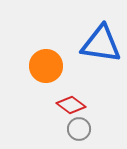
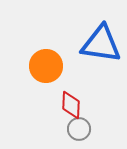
red diamond: rotated 56 degrees clockwise
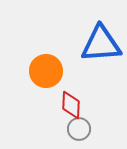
blue triangle: rotated 12 degrees counterclockwise
orange circle: moved 5 px down
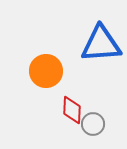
red diamond: moved 1 px right, 5 px down
gray circle: moved 14 px right, 5 px up
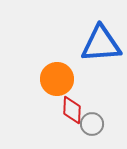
orange circle: moved 11 px right, 8 px down
gray circle: moved 1 px left
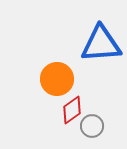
red diamond: rotated 52 degrees clockwise
gray circle: moved 2 px down
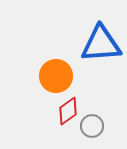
orange circle: moved 1 px left, 3 px up
red diamond: moved 4 px left, 1 px down
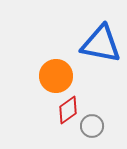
blue triangle: rotated 15 degrees clockwise
red diamond: moved 1 px up
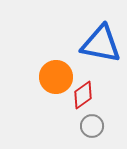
orange circle: moved 1 px down
red diamond: moved 15 px right, 15 px up
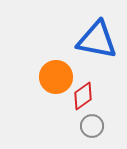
blue triangle: moved 4 px left, 4 px up
red diamond: moved 1 px down
